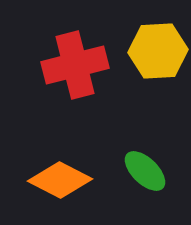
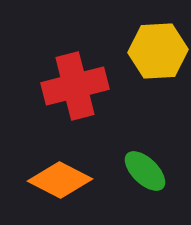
red cross: moved 21 px down
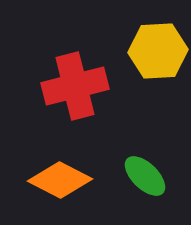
green ellipse: moved 5 px down
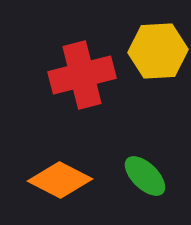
red cross: moved 7 px right, 11 px up
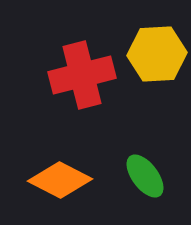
yellow hexagon: moved 1 px left, 3 px down
green ellipse: rotated 9 degrees clockwise
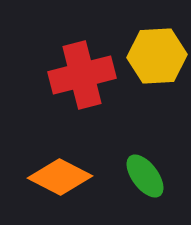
yellow hexagon: moved 2 px down
orange diamond: moved 3 px up
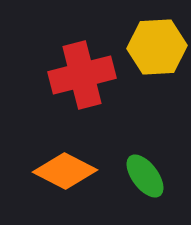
yellow hexagon: moved 9 px up
orange diamond: moved 5 px right, 6 px up
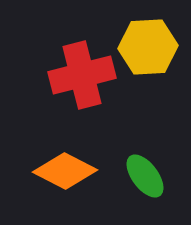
yellow hexagon: moved 9 px left
